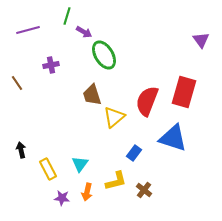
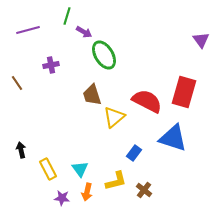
red semicircle: rotated 96 degrees clockwise
cyan triangle: moved 5 px down; rotated 12 degrees counterclockwise
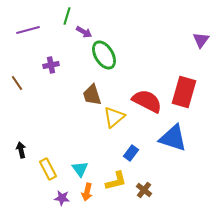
purple triangle: rotated 12 degrees clockwise
blue rectangle: moved 3 px left
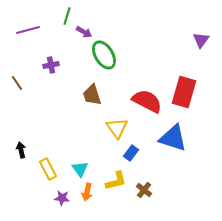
yellow triangle: moved 3 px right, 11 px down; rotated 25 degrees counterclockwise
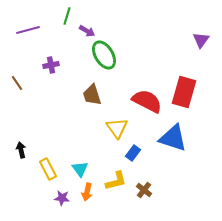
purple arrow: moved 3 px right, 1 px up
blue rectangle: moved 2 px right
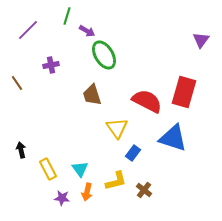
purple line: rotated 30 degrees counterclockwise
